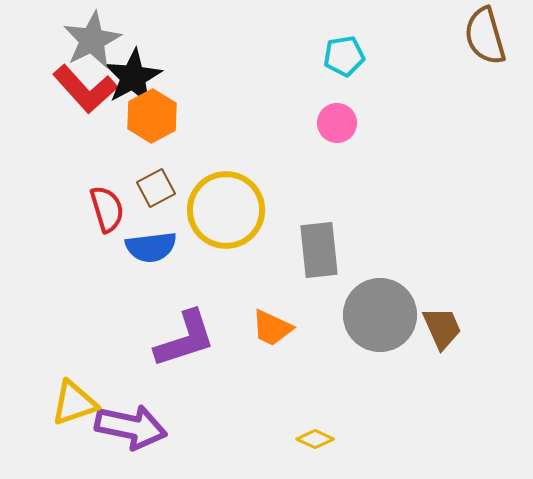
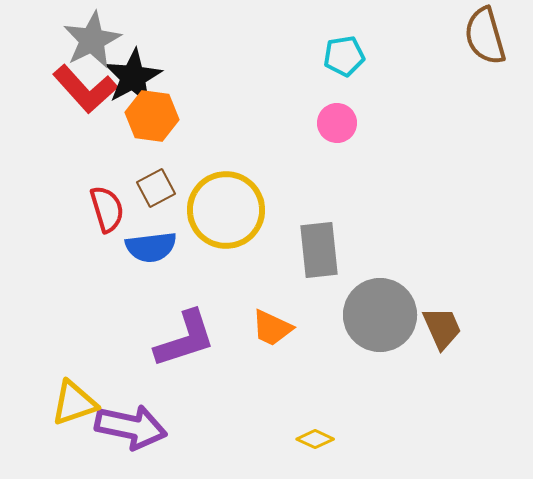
orange hexagon: rotated 24 degrees counterclockwise
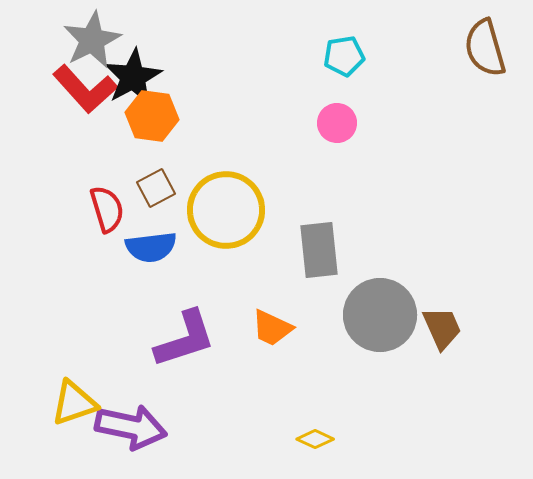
brown semicircle: moved 12 px down
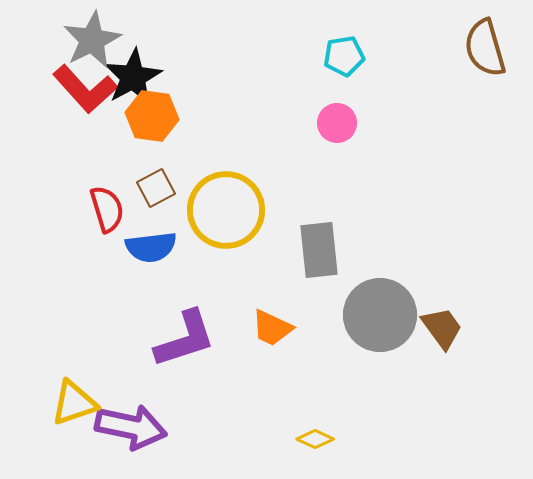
brown trapezoid: rotated 12 degrees counterclockwise
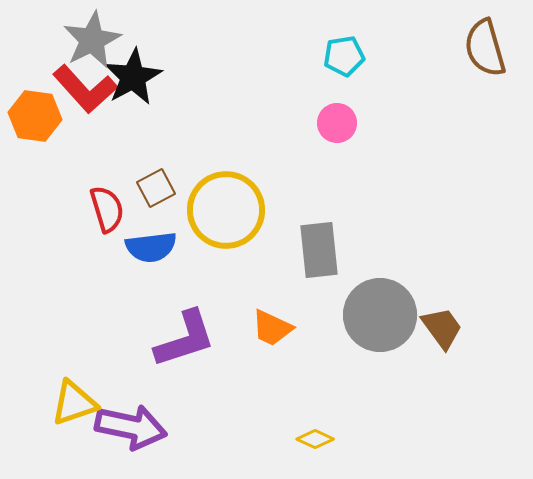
orange hexagon: moved 117 px left
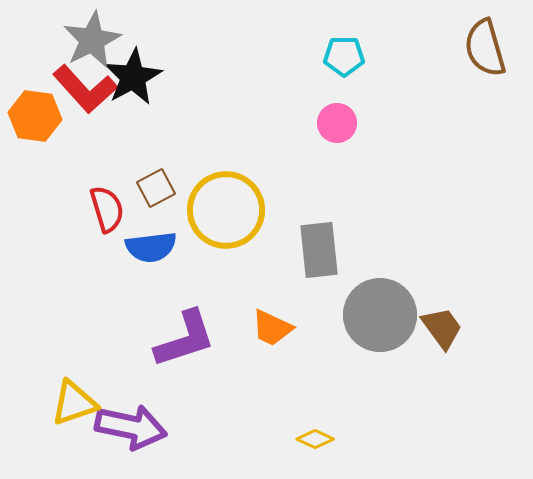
cyan pentagon: rotated 9 degrees clockwise
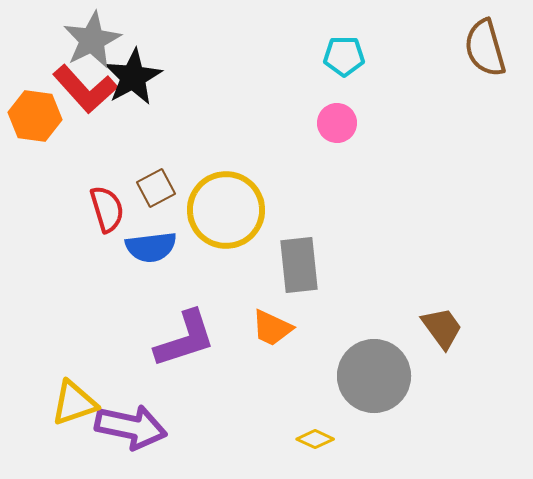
gray rectangle: moved 20 px left, 15 px down
gray circle: moved 6 px left, 61 px down
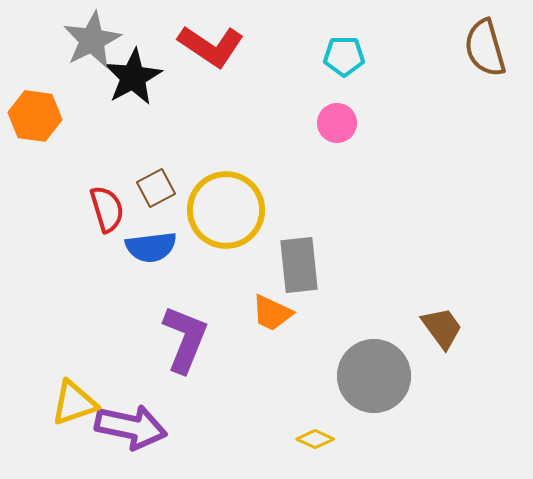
red L-shape: moved 126 px right, 43 px up; rotated 14 degrees counterclockwise
orange trapezoid: moved 15 px up
purple L-shape: rotated 50 degrees counterclockwise
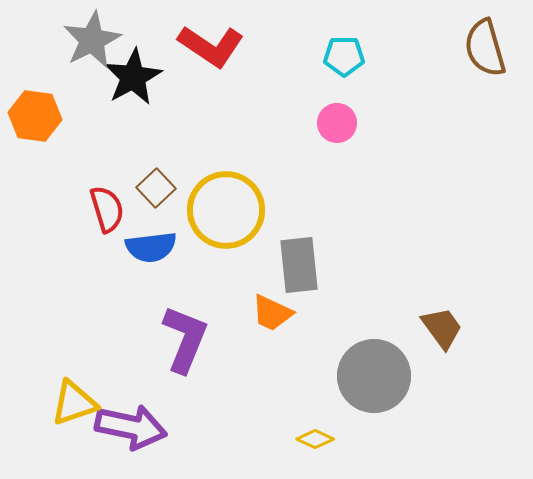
brown square: rotated 15 degrees counterclockwise
